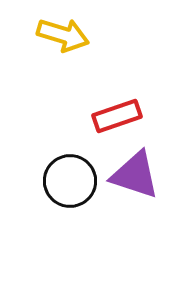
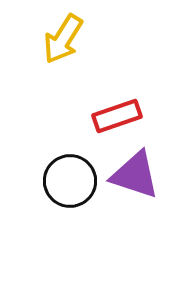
yellow arrow: moved 4 px down; rotated 105 degrees clockwise
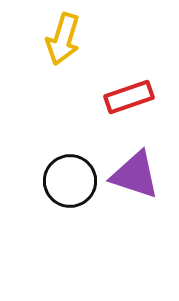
yellow arrow: rotated 15 degrees counterclockwise
red rectangle: moved 12 px right, 19 px up
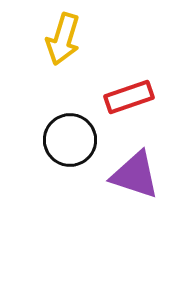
black circle: moved 41 px up
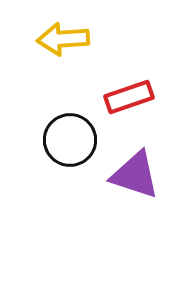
yellow arrow: rotated 69 degrees clockwise
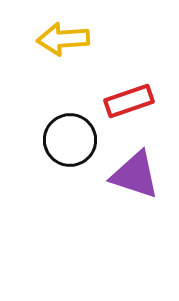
red rectangle: moved 4 px down
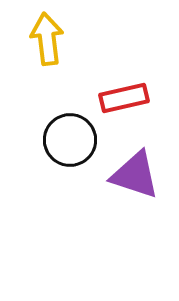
yellow arrow: moved 16 px left; rotated 87 degrees clockwise
red rectangle: moved 5 px left, 3 px up; rotated 6 degrees clockwise
